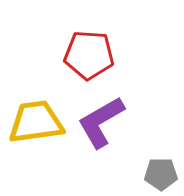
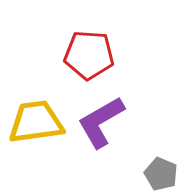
gray pentagon: rotated 24 degrees clockwise
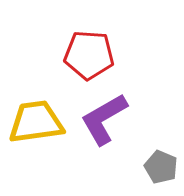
purple L-shape: moved 3 px right, 3 px up
gray pentagon: moved 7 px up
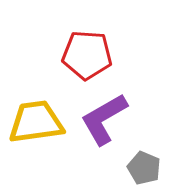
red pentagon: moved 2 px left
gray pentagon: moved 17 px left, 1 px down
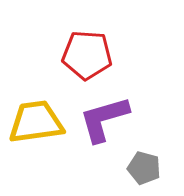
purple L-shape: rotated 14 degrees clockwise
gray pentagon: rotated 8 degrees counterclockwise
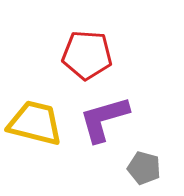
yellow trapezoid: moved 1 px left, 1 px down; rotated 22 degrees clockwise
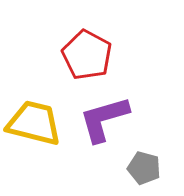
red pentagon: rotated 24 degrees clockwise
yellow trapezoid: moved 1 px left
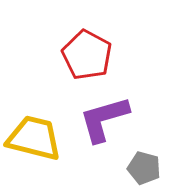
yellow trapezoid: moved 15 px down
